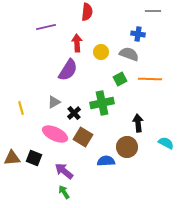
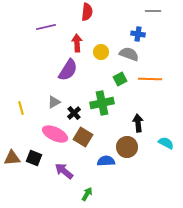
green arrow: moved 23 px right, 2 px down; rotated 64 degrees clockwise
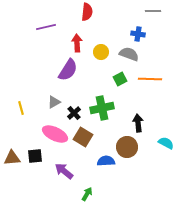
green cross: moved 5 px down
black square: moved 1 px right, 2 px up; rotated 28 degrees counterclockwise
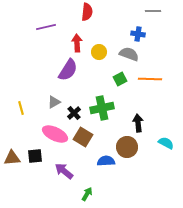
yellow circle: moved 2 px left
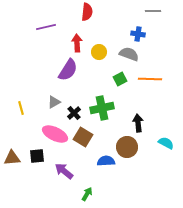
black square: moved 2 px right
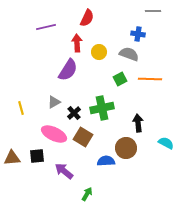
red semicircle: moved 6 px down; rotated 18 degrees clockwise
pink ellipse: moved 1 px left
brown circle: moved 1 px left, 1 px down
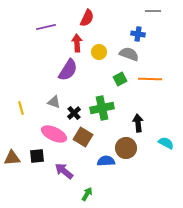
gray triangle: rotated 48 degrees clockwise
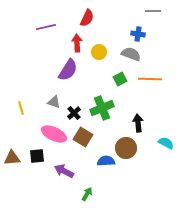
gray semicircle: moved 2 px right
green cross: rotated 10 degrees counterclockwise
purple arrow: rotated 12 degrees counterclockwise
